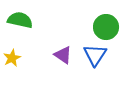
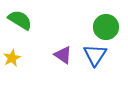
green semicircle: rotated 20 degrees clockwise
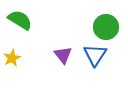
purple triangle: rotated 18 degrees clockwise
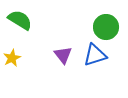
blue triangle: rotated 40 degrees clockwise
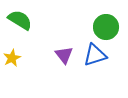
purple triangle: moved 1 px right
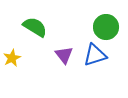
green semicircle: moved 15 px right, 7 px down
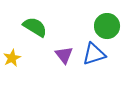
green circle: moved 1 px right, 1 px up
blue triangle: moved 1 px left, 1 px up
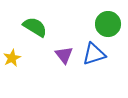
green circle: moved 1 px right, 2 px up
